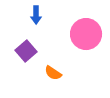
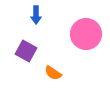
purple square: rotated 20 degrees counterclockwise
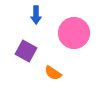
pink circle: moved 12 px left, 1 px up
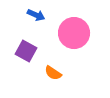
blue arrow: rotated 66 degrees counterclockwise
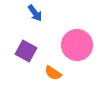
blue arrow: moved 1 px left, 2 px up; rotated 30 degrees clockwise
pink circle: moved 3 px right, 12 px down
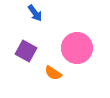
pink circle: moved 3 px down
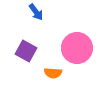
blue arrow: moved 1 px right, 1 px up
orange semicircle: rotated 30 degrees counterclockwise
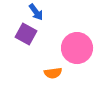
purple square: moved 17 px up
orange semicircle: rotated 12 degrees counterclockwise
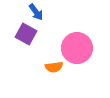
orange semicircle: moved 1 px right, 6 px up
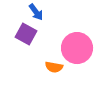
orange semicircle: rotated 18 degrees clockwise
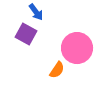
orange semicircle: moved 3 px right, 3 px down; rotated 66 degrees counterclockwise
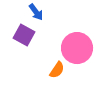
purple square: moved 2 px left, 1 px down
